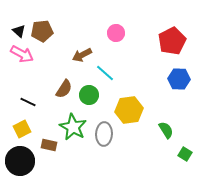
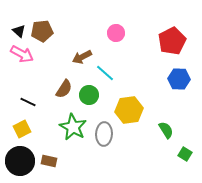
brown arrow: moved 2 px down
brown rectangle: moved 16 px down
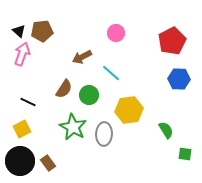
pink arrow: rotated 100 degrees counterclockwise
cyan line: moved 6 px right
green square: rotated 24 degrees counterclockwise
brown rectangle: moved 1 px left, 2 px down; rotated 42 degrees clockwise
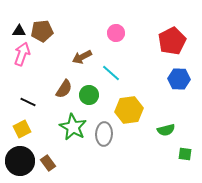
black triangle: rotated 40 degrees counterclockwise
green semicircle: rotated 108 degrees clockwise
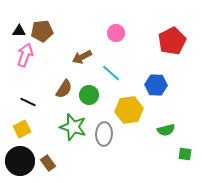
pink arrow: moved 3 px right, 1 px down
blue hexagon: moved 23 px left, 6 px down
green star: rotated 12 degrees counterclockwise
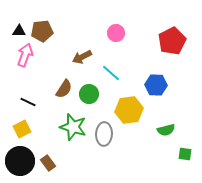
green circle: moved 1 px up
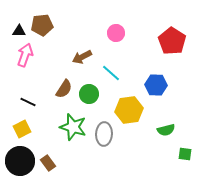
brown pentagon: moved 6 px up
red pentagon: rotated 12 degrees counterclockwise
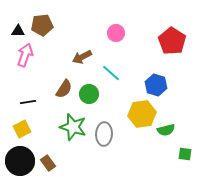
black triangle: moved 1 px left
blue hexagon: rotated 15 degrees clockwise
black line: rotated 35 degrees counterclockwise
yellow hexagon: moved 13 px right, 4 px down
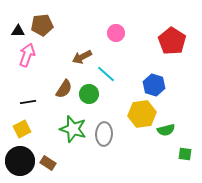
pink arrow: moved 2 px right
cyan line: moved 5 px left, 1 px down
blue hexagon: moved 2 px left
green star: moved 2 px down
brown rectangle: rotated 21 degrees counterclockwise
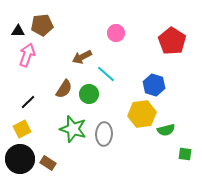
black line: rotated 35 degrees counterclockwise
black circle: moved 2 px up
